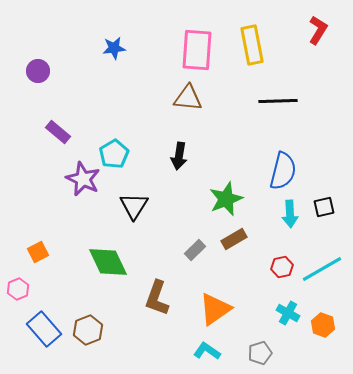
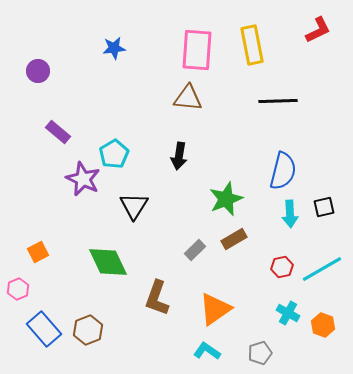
red L-shape: rotated 32 degrees clockwise
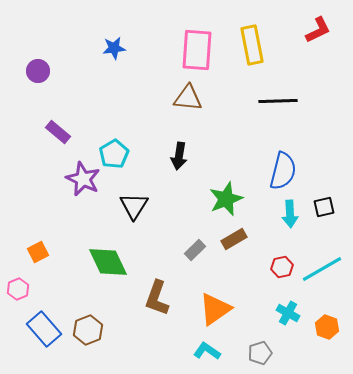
orange hexagon: moved 4 px right, 2 px down
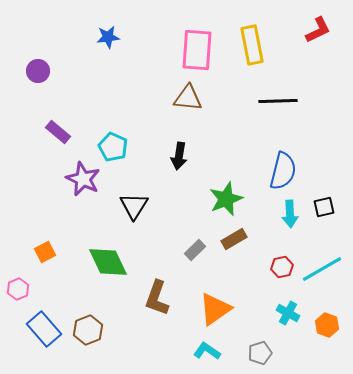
blue star: moved 6 px left, 11 px up
cyan pentagon: moved 1 px left, 7 px up; rotated 16 degrees counterclockwise
orange square: moved 7 px right
orange hexagon: moved 2 px up
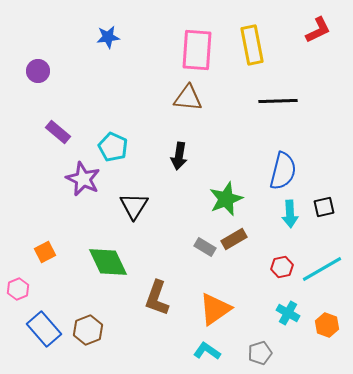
gray rectangle: moved 10 px right, 3 px up; rotated 75 degrees clockwise
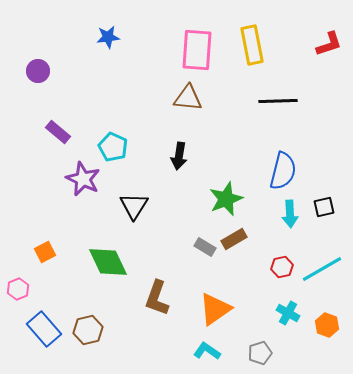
red L-shape: moved 11 px right, 14 px down; rotated 8 degrees clockwise
brown hexagon: rotated 8 degrees clockwise
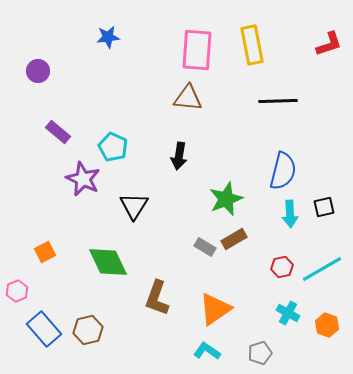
pink hexagon: moved 1 px left, 2 px down
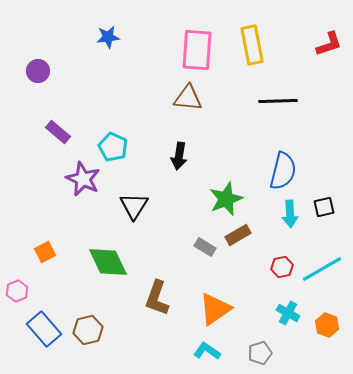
brown rectangle: moved 4 px right, 4 px up
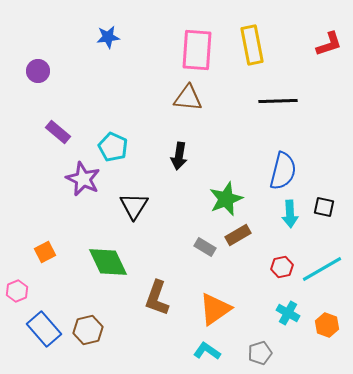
black square: rotated 25 degrees clockwise
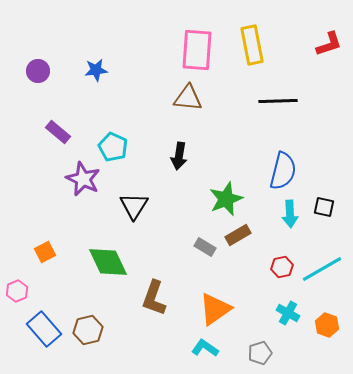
blue star: moved 12 px left, 33 px down
brown L-shape: moved 3 px left
cyan L-shape: moved 2 px left, 3 px up
